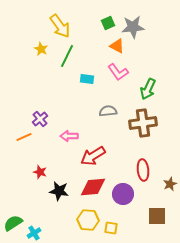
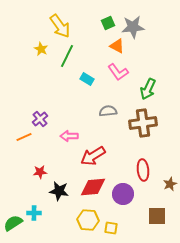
cyan rectangle: rotated 24 degrees clockwise
red star: rotated 24 degrees counterclockwise
cyan cross: moved 20 px up; rotated 32 degrees clockwise
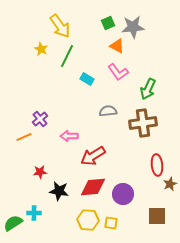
red ellipse: moved 14 px right, 5 px up
yellow square: moved 5 px up
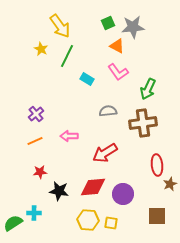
purple cross: moved 4 px left, 5 px up
orange line: moved 11 px right, 4 px down
red arrow: moved 12 px right, 3 px up
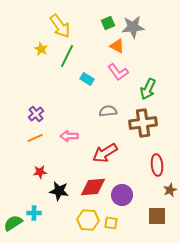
orange line: moved 3 px up
brown star: moved 6 px down
purple circle: moved 1 px left, 1 px down
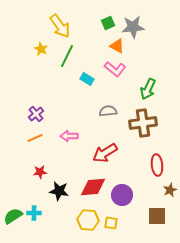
pink L-shape: moved 3 px left, 3 px up; rotated 15 degrees counterclockwise
green semicircle: moved 7 px up
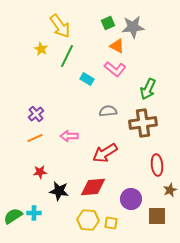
purple circle: moved 9 px right, 4 px down
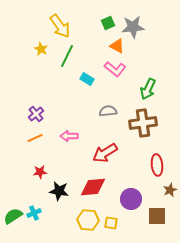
cyan cross: rotated 24 degrees counterclockwise
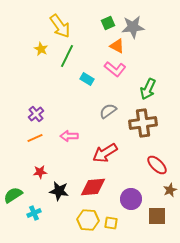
gray semicircle: rotated 30 degrees counterclockwise
red ellipse: rotated 40 degrees counterclockwise
green semicircle: moved 21 px up
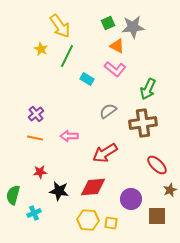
orange line: rotated 35 degrees clockwise
green semicircle: rotated 42 degrees counterclockwise
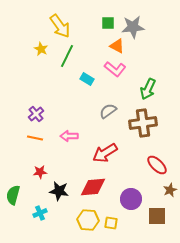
green square: rotated 24 degrees clockwise
cyan cross: moved 6 px right
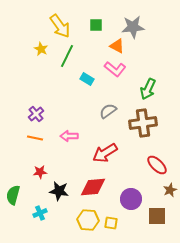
green square: moved 12 px left, 2 px down
